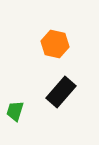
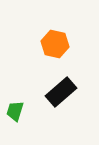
black rectangle: rotated 8 degrees clockwise
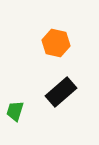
orange hexagon: moved 1 px right, 1 px up
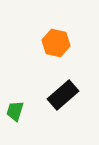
black rectangle: moved 2 px right, 3 px down
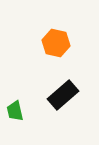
green trapezoid: rotated 30 degrees counterclockwise
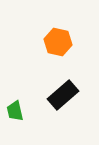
orange hexagon: moved 2 px right, 1 px up
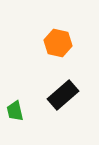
orange hexagon: moved 1 px down
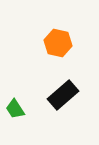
green trapezoid: moved 2 px up; rotated 20 degrees counterclockwise
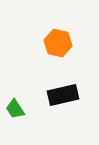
black rectangle: rotated 28 degrees clockwise
